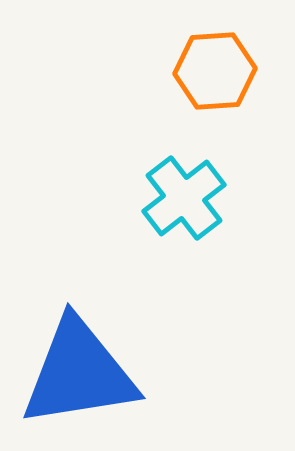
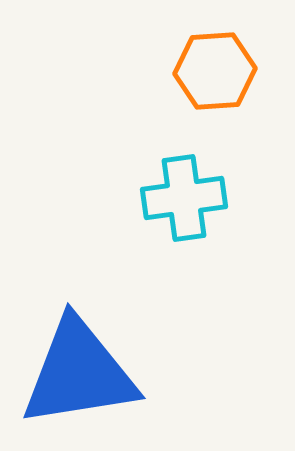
cyan cross: rotated 30 degrees clockwise
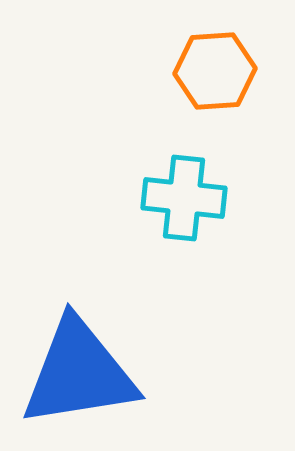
cyan cross: rotated 14 degrees clockwise
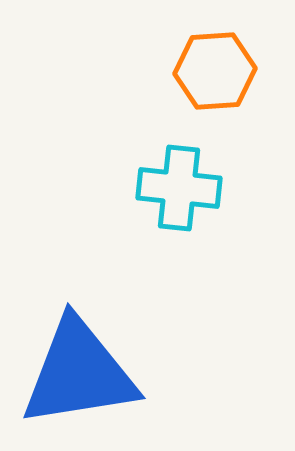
cyan cross: moved 5 px left, 10 px up
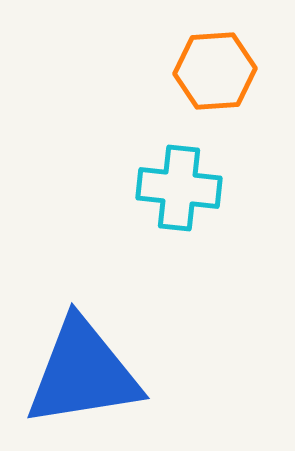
blue triangle: moved 4 px right
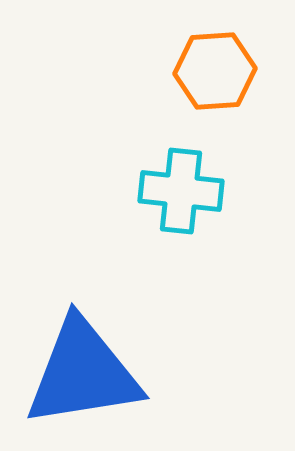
cyan cross: moved 2 px right, 3 px down
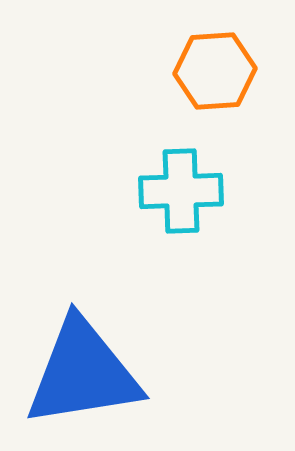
cyan cross: rotated 8 degrees counterclockwise
